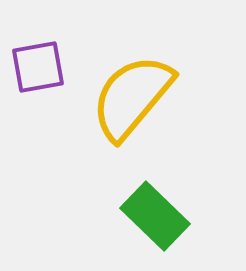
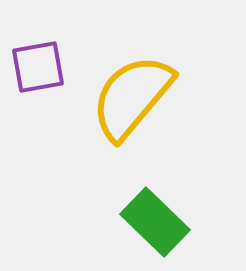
green rectangle: moved 6 px down
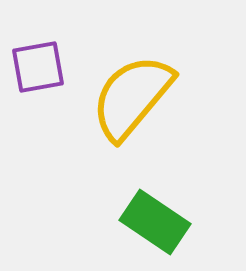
green rectangle: rotated 10 degrees counterclockwise
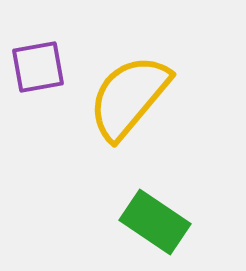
yellow semicircle: moved 3 px left
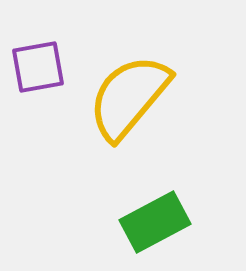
green rectangle: rotated 62 degrees counterclockwise
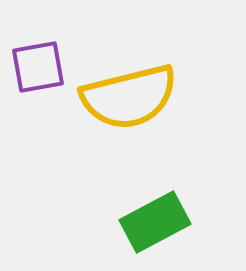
yellow semicircle: rotated 144 degrees counterclockwise
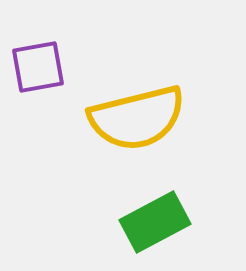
yellow semicircle: moved 8 px right, 21 px down
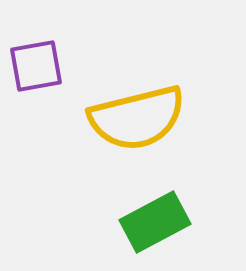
purple square: moved 2 px left, 1 px up
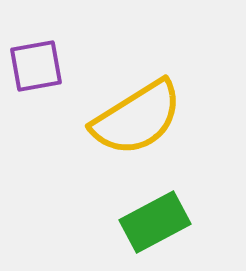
yellow semicircle: rotated 18 degrees counterclockwise
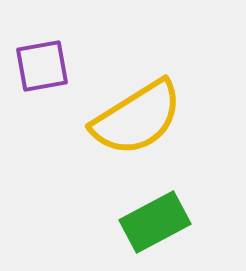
purple square: moved 6 px right
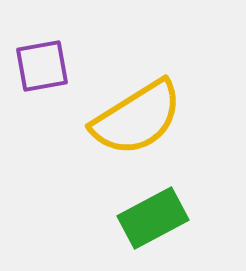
green rectangle: moved 2 px left, 4 px up
